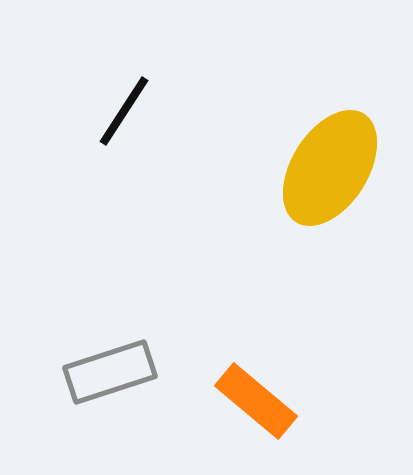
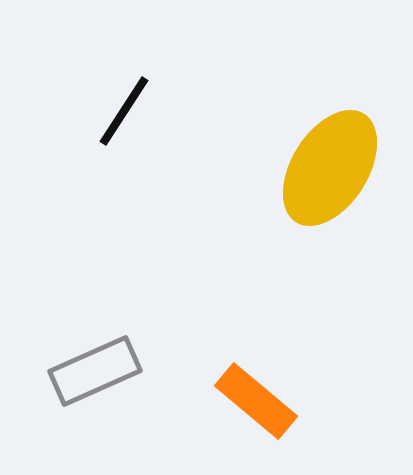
gray rectangle: moved 15 px left, 1 px up; rotated 6 degrees counterclockwise
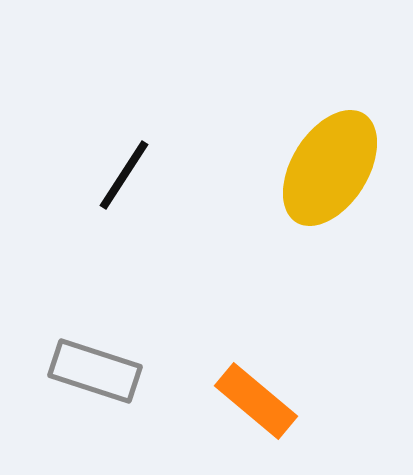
black line: moved 64 px down
gray rectangle: rotated 42 degrees clockwise
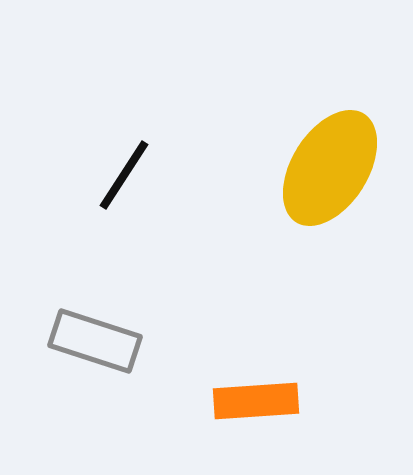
gray rectangle: moved 30 px up
orange rectangle: rotated 44 degrees counterclockwise
